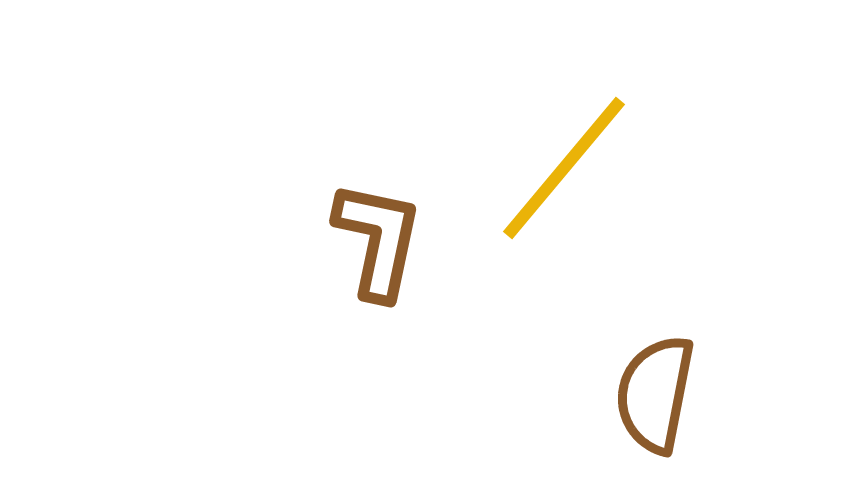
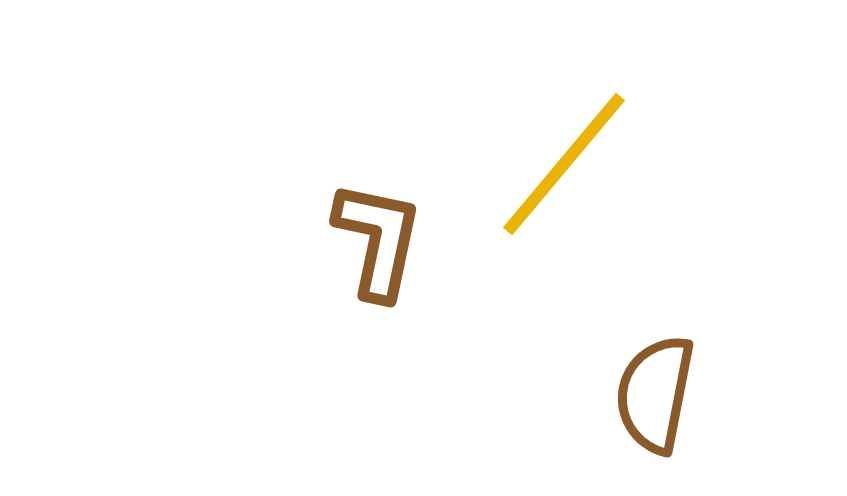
yellow line: moved 4 px up
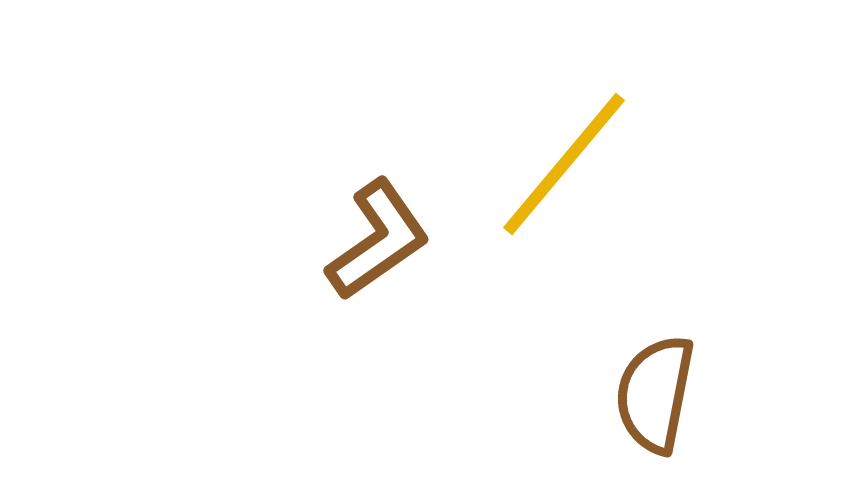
brown L-shape: rotated 43 degrees clockwise
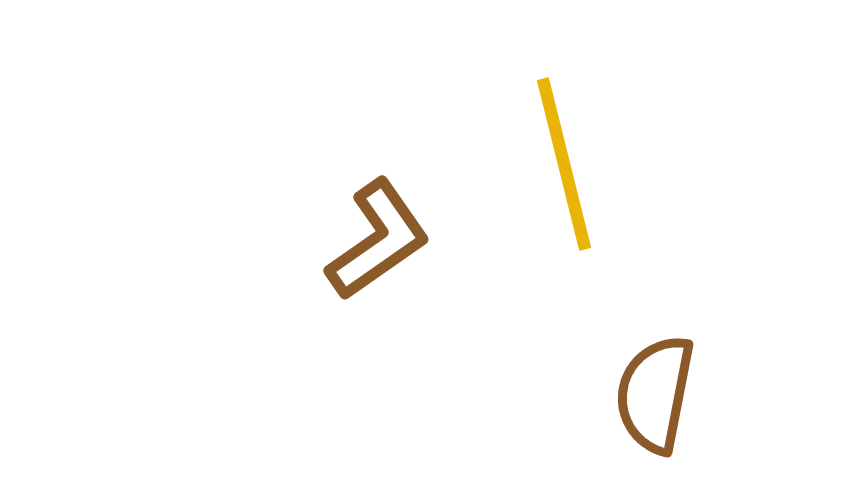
yellow line: rotated 54 degrees counterclockwise
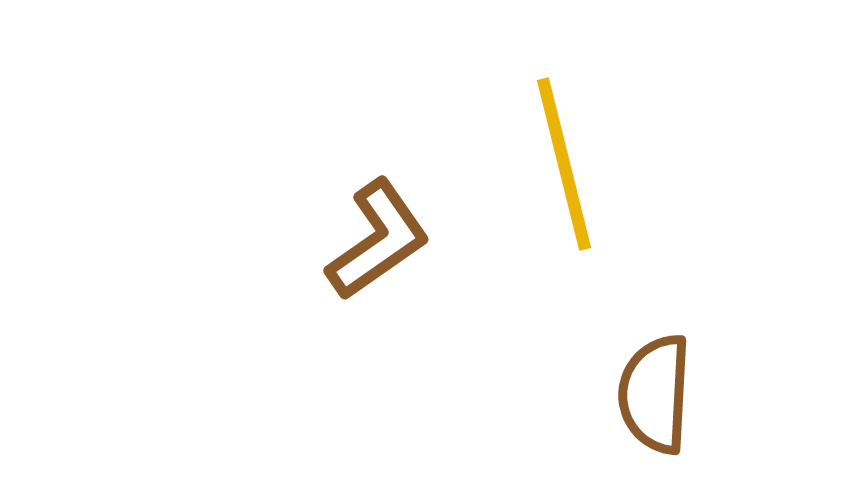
brown semicircle: rotated 8 degrees counterclockwise
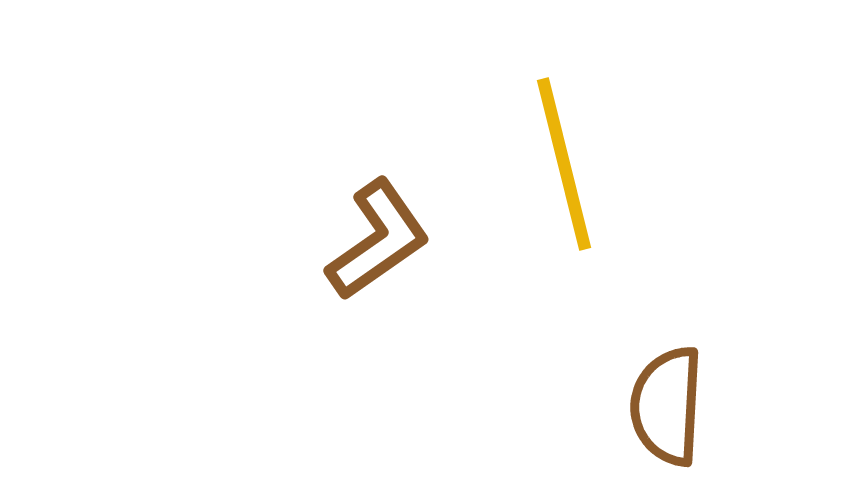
brown semicircle: moved 12 px right, 12 px down
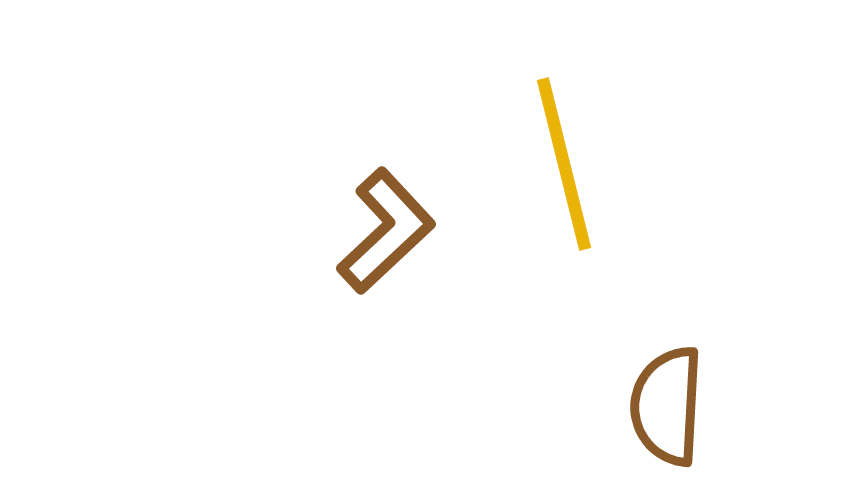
brown L-shape: moved 8 px right, 9 px up; rotated 8 degrees counterclockwise
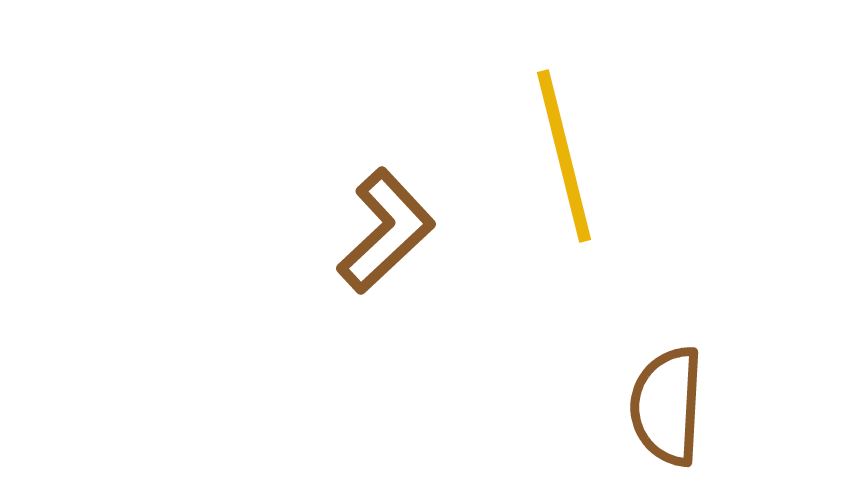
yellow line: moved 8 px up
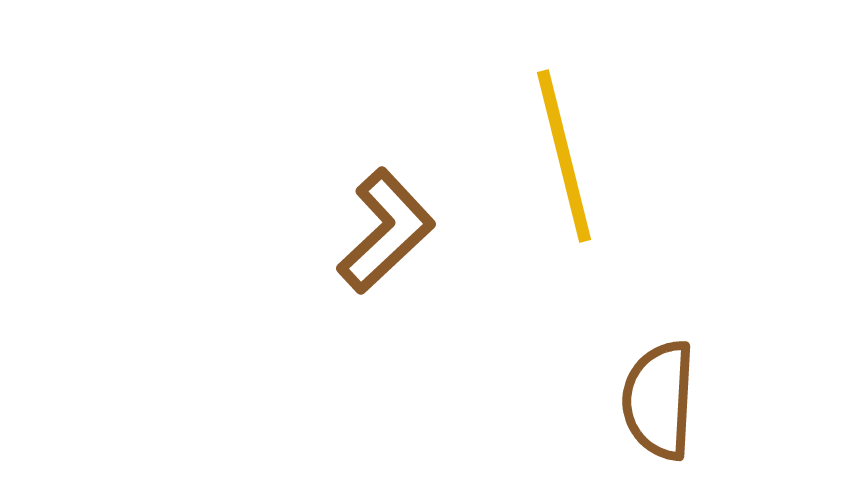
brown semicircle: moved 8 px left, 6 px up
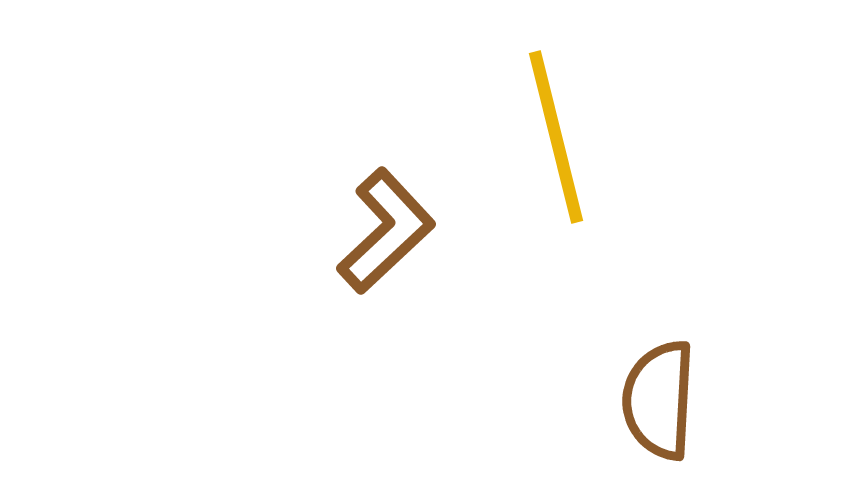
yellow line: moved 8 px left, 19 px up
